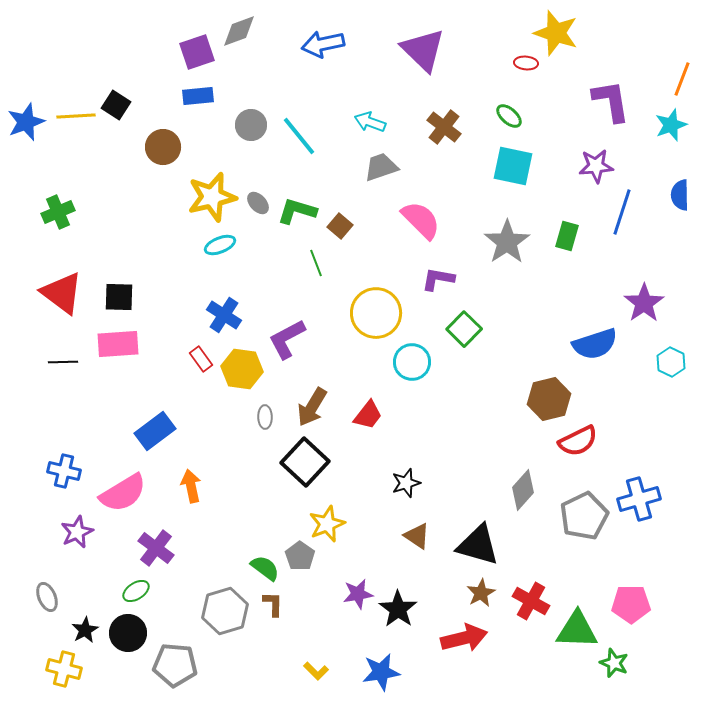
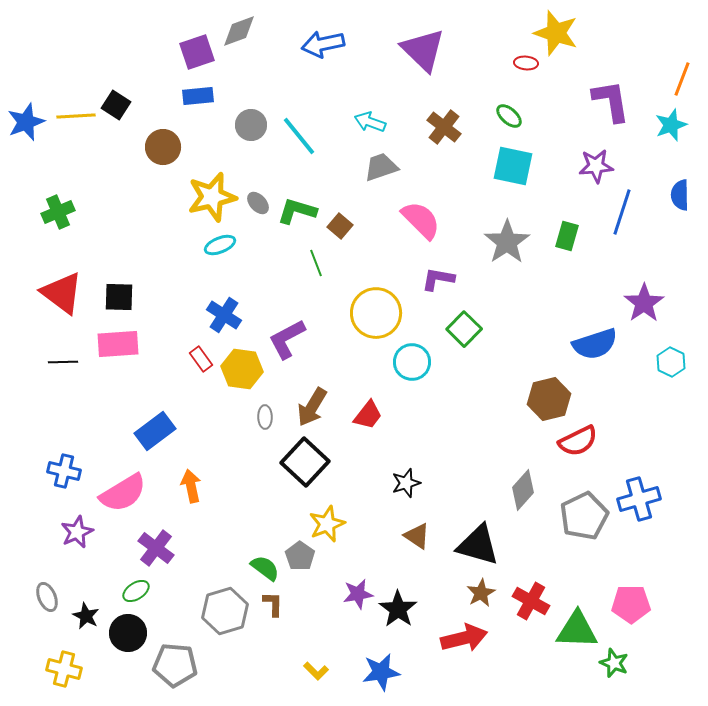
black star at (85, 630): moved 1 px right, 14 px up; rotated 16 degrees counterclockwise
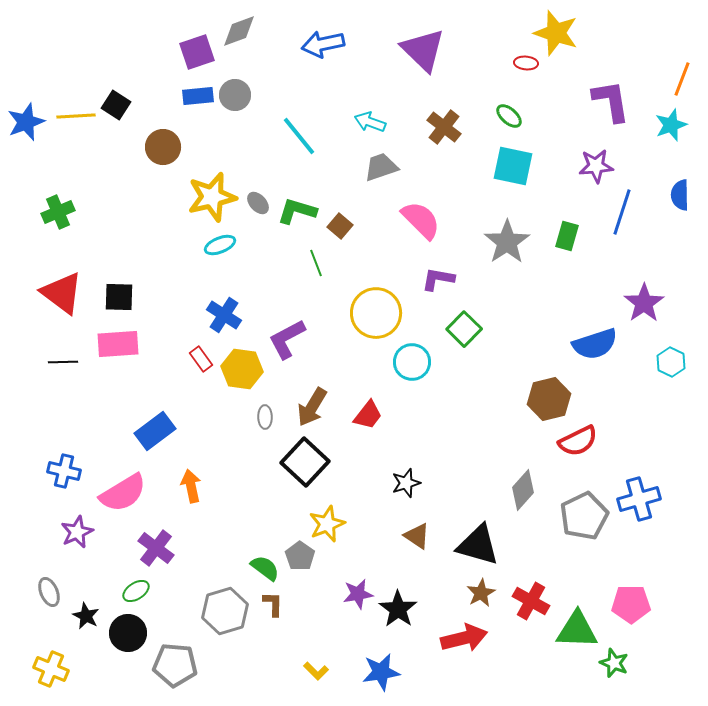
gray circle at (251, 125): moved 16 px left, 30 px up
gray ellipse at (47, 597): moved 2 px right, 5 px up
yellow cross at (64, 669): moved 13 px left; rotated 8 degrees clockwise
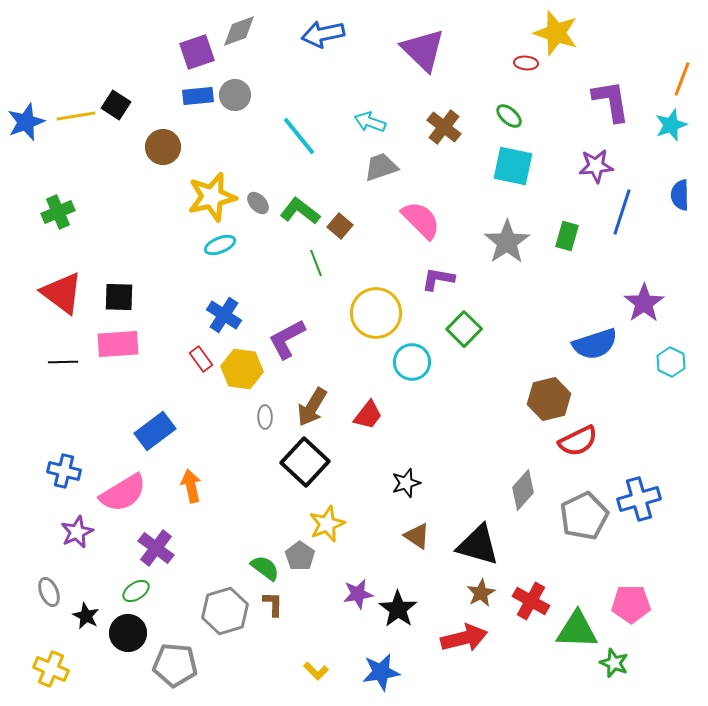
blue arrow at (323, 44): moved 10 px up
yellow line at (76, 116): rotated 6 degrees counterclockwise
green L-shape at (297, 211): moved 3 px right; rotated 21 degrees clockwise
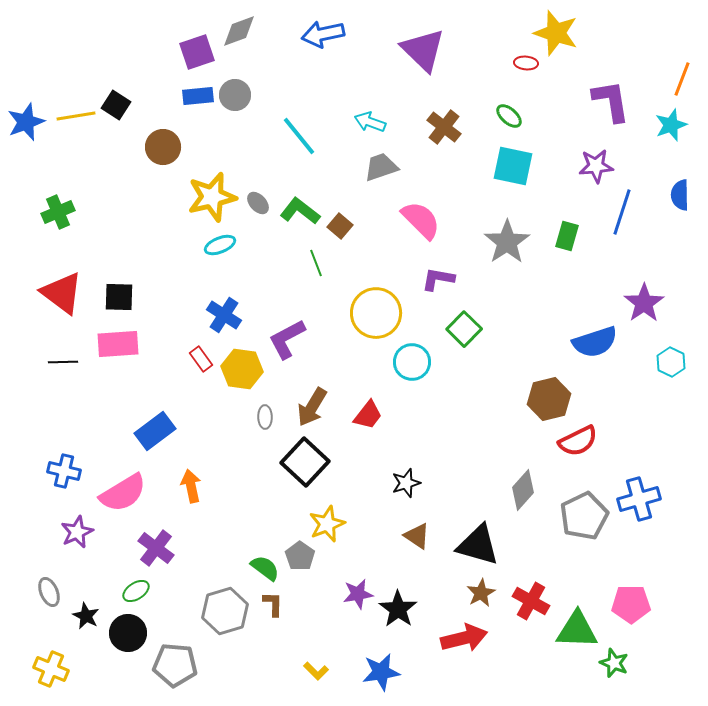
blue semicircle at (595, 344): moved 2 px up
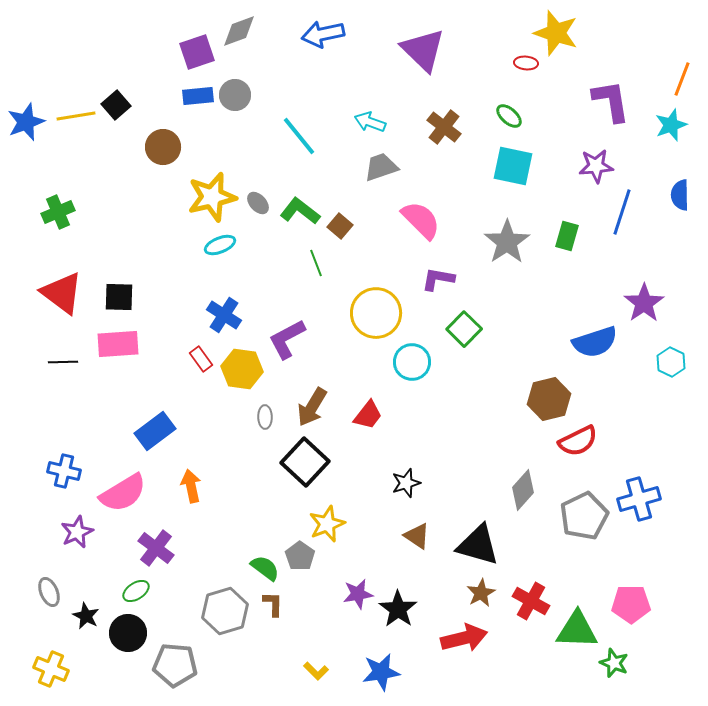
black square at (116, 105): rotated 16 degrees clockwise
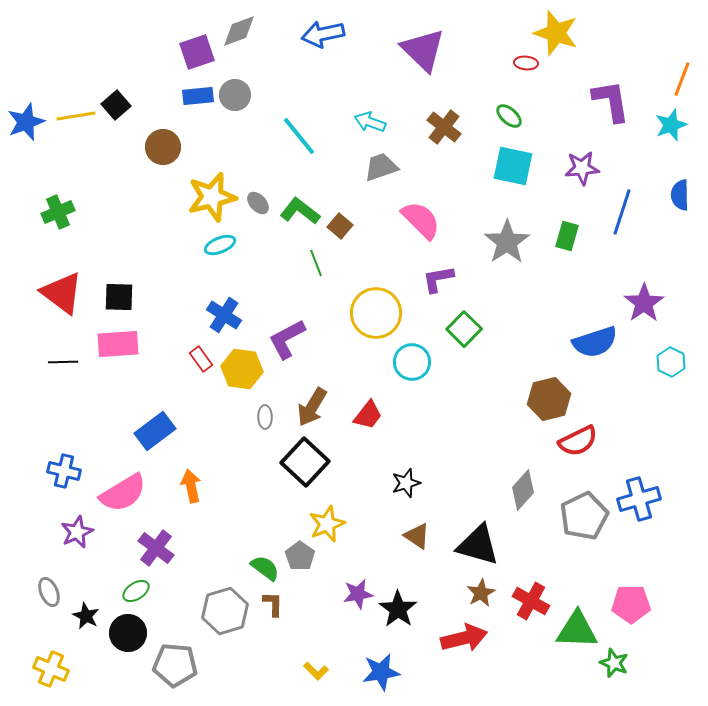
purple star at (596, 166): moved 14 px left, 2 px down
purple L-shape at (438, 279): rotated 20 degrees counterclockwise
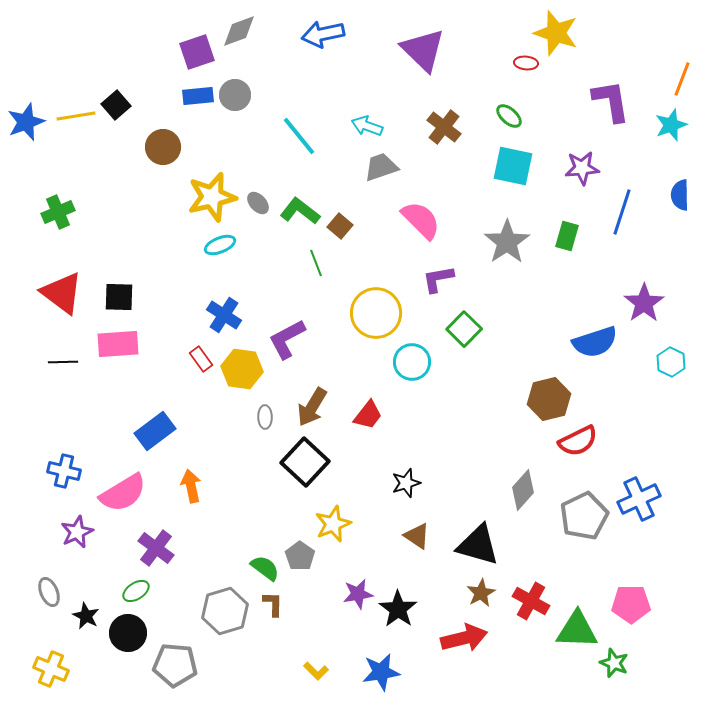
cyan arrow at (370, 122): moved 3 px left, 4 px down
blue cross at (639, 499): rotated 9 degrees counterclockwise
yellow star at (327, 524): moved 6 px right
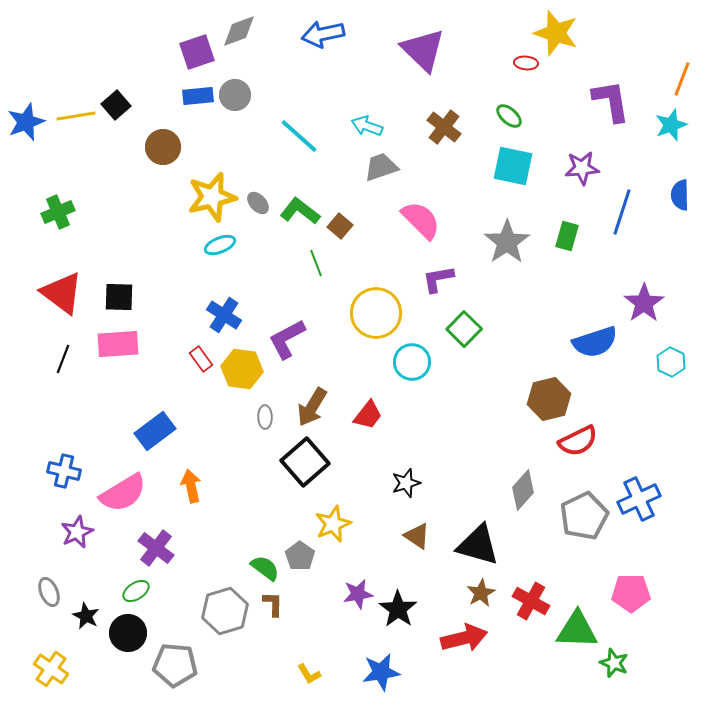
cyan line at (299, 136): rotated 9 degrees counterclockwise
black line at (63, 362): moved 3 px up; rotated 68 degrees counterclockwise
black square at (305, 462): rotated 6 degrees clockwise
pink pentagon at (631, 604): moved 11 px up
yellow cross at (51, 669): rotated 12 degrees clockwise
yellow L-shape at (316, 671): moved 7 px left, 3 px down; rotated 15 degrees clockwise
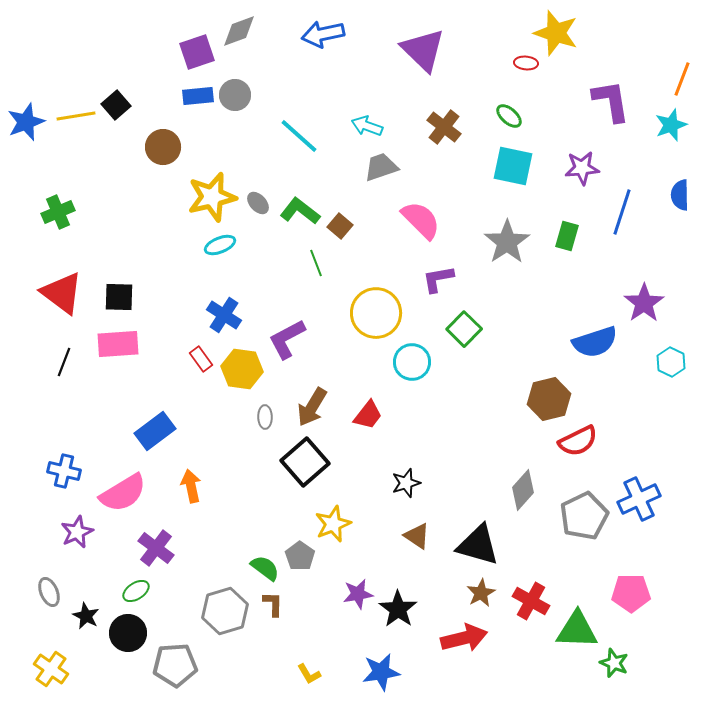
black line at (63, 359): moved 1 px right, 3 px down
gray pentagon at (175, 665): rotated 9 degrees counterclockwise
